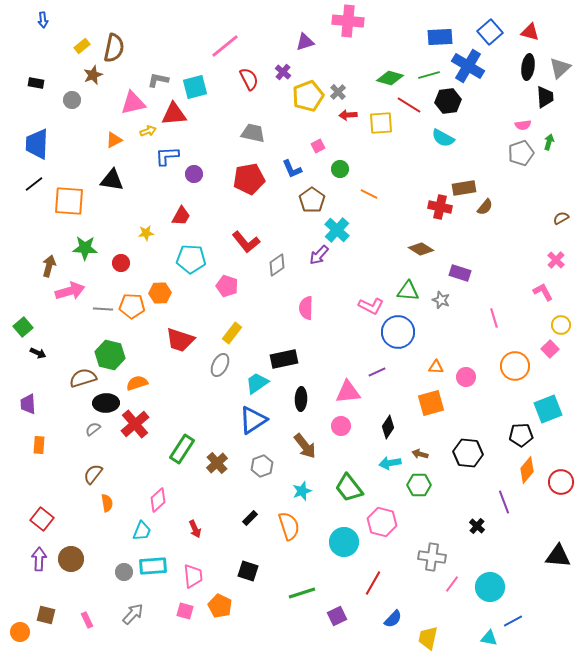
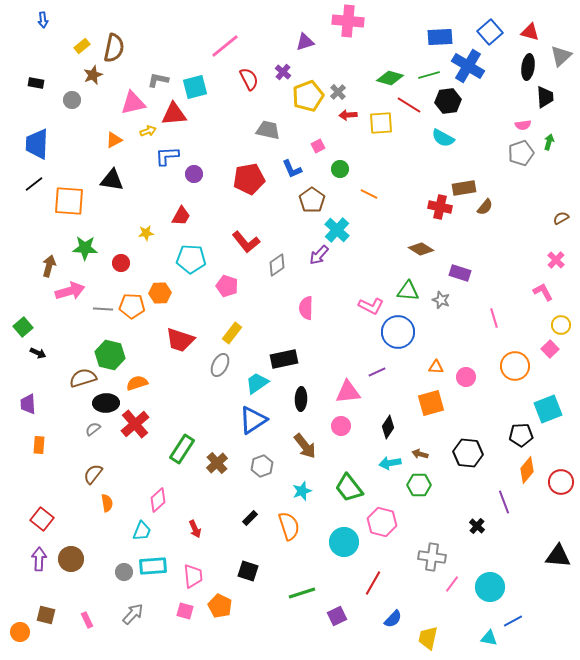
gray triangle at (560, 68): moved 1 px right, 12 px up
gray trapezoid at (253, 133): moved 15 px right, 3 px up
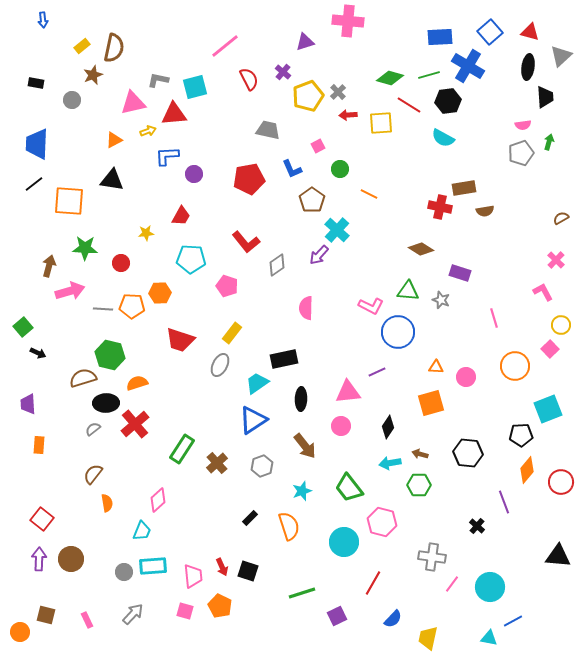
brown semicircle at (485, 207): moved 4 px down; rotated 42 degrees clockwise
red arrow at (195, 529): moved 27 px right, 38 px down
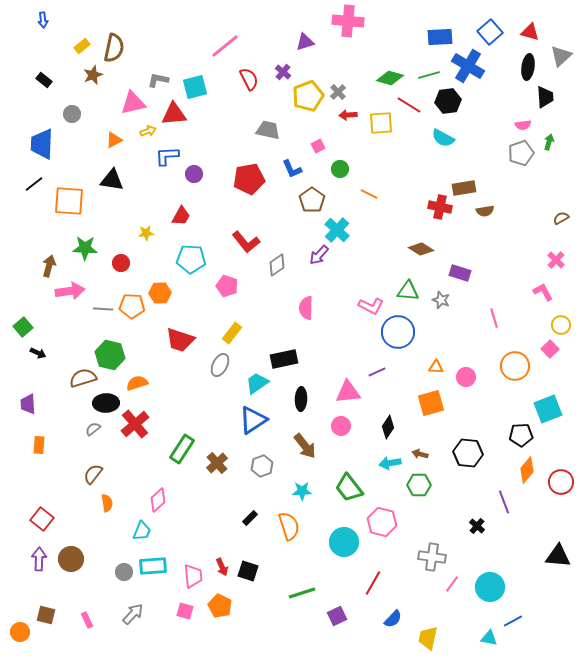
black rectangle at (36, 83): moved 8 px right, 3 px up; rotated 28 degrees clockwise
gray circle at (72, 100): moved 14 px down
blue trapezoid at (37, 144): moved 5 px right
pink arrow at (70, 291): rotated 8 degrees clockwise
cyan star at (302, 491): rotated 18 degrees clockwise
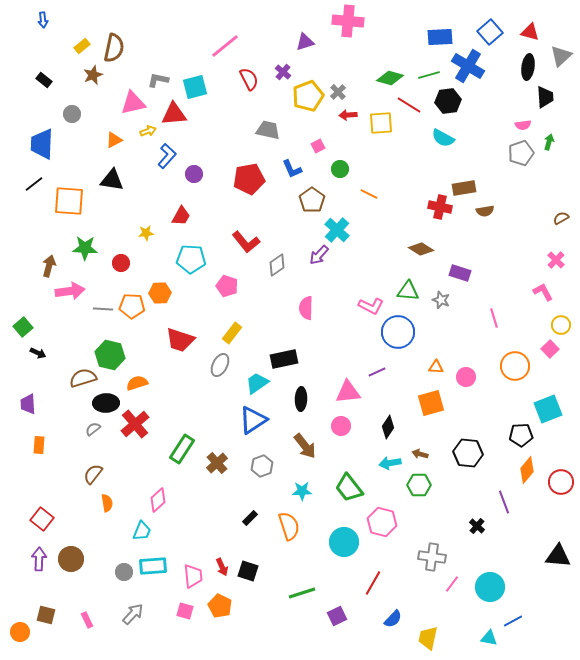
blue L-shape at (167, 156): rotated 135 degrees clockwise
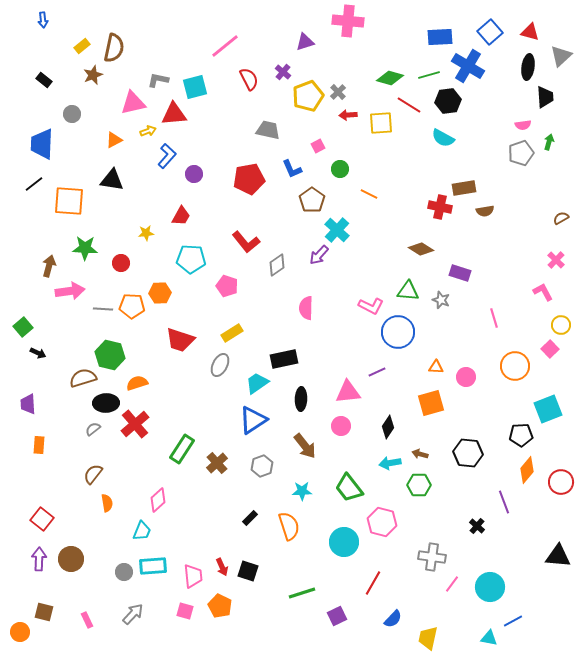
yellow rectangle at (232, 333): rotated 20 degrees clockwise
brown square at (46, 615): moved 2 px left, 3 px up
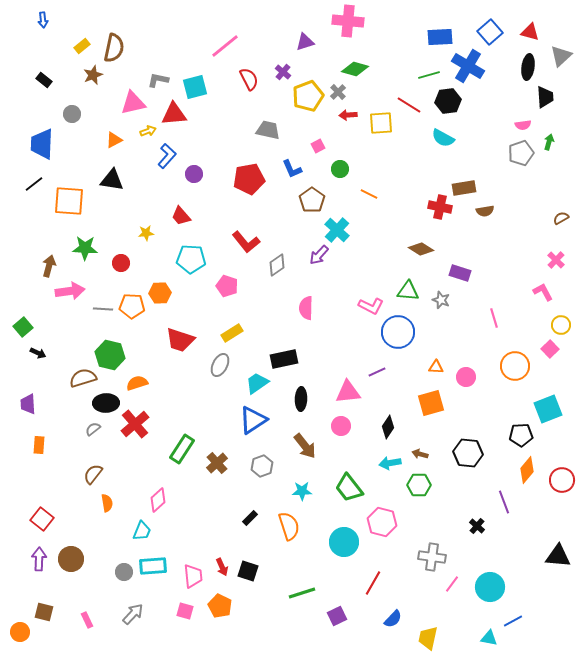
green diamond at (390, 78): moved 35 px left, 9 px up
red trapezoid at (181, 216): rotated 110 degrees clockwise
red circle at (561, 482): moved 1 px right, 2 px up
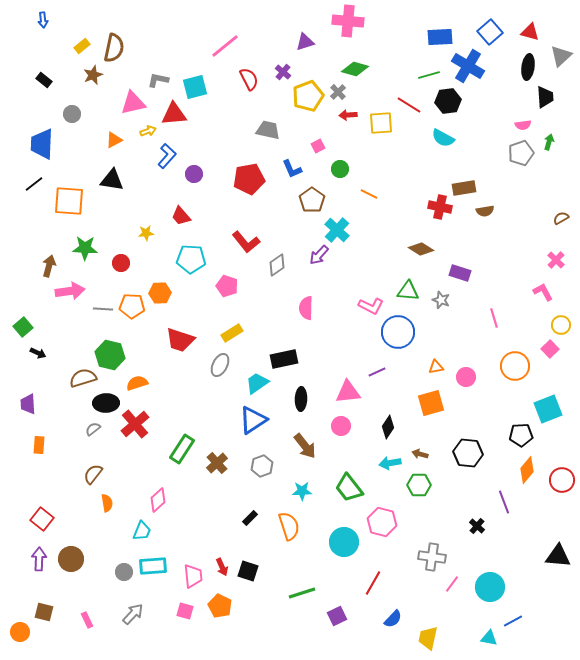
orange triangle at (436, 367): rotated 14 degrees counterclockwise
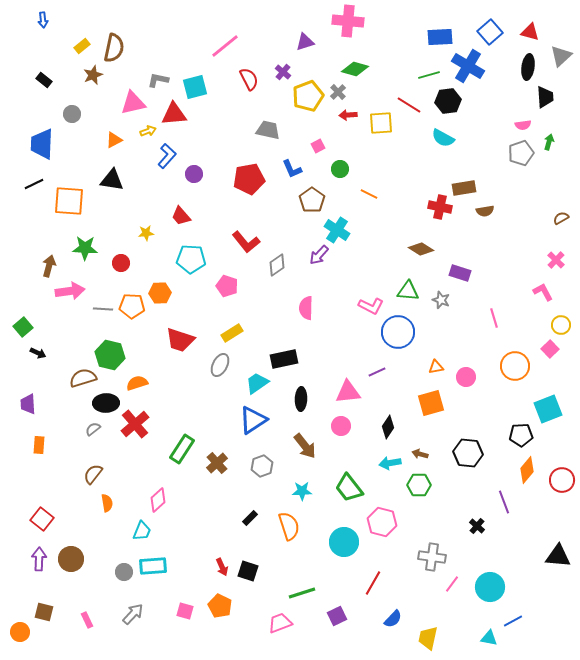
black line at (34, 184): rotated 12 degrees clockwise
cyan cross at (337, 230): rotated 10 degrees counterclockwise
pink trapezoid at (193, 576): moved 87 px right, 47 px down; rotated 105 degrees counterclockwise
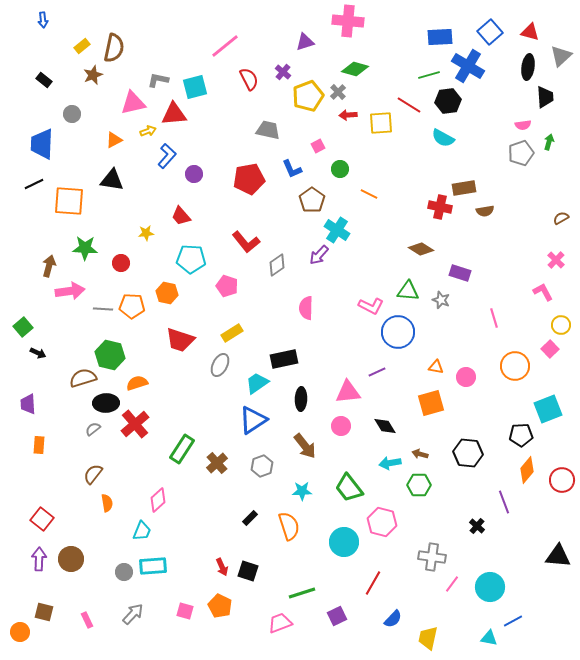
orange hexagon at (160, 293): moved 7 px right; rotated 15 degrees clockwise
orange triangle at (436, 367): rotated 21 degrees clockwise
black diamond at (388, 427): moved 3 px left, 1 px up; rotated 65 degrees counterclockwise
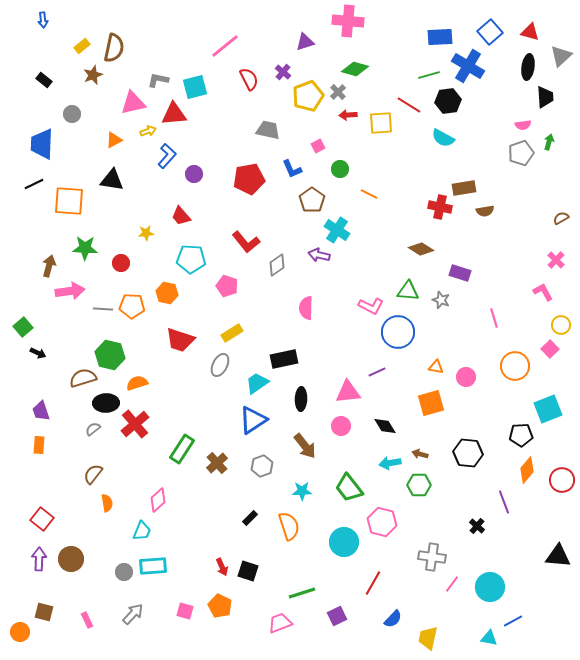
purple arrow at (319, 255): rotated 60 degrees clockwise
purple trapezoid at (28, 404): moved 13 px right, 7 px down; rotated 15 degrees counterclockwise
